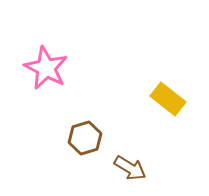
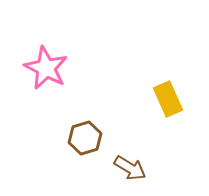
yellow rectangle: rotated 28 degrees clockwise
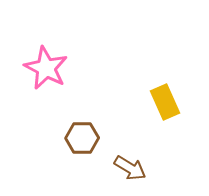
yellow rectangle: moved 3 px left, 3 px down
brown hexagon: moved 3 px left; rotated 16 degrees clockwise
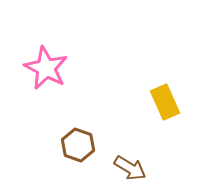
brown hexagon: moved 4 px left, 7 px down; rotated 20 degrees clockwise
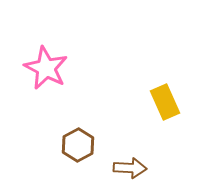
brown hexagon: rotated 12 degrees clockwise
brown arrow: rotated 28 degrees counterclockwise
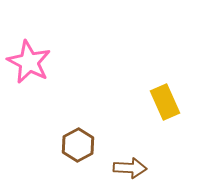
pink star: moved 17 px left, 6 px up
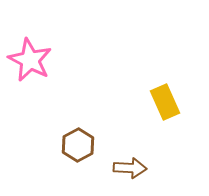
pink star: moved 1 px right, 2 px up
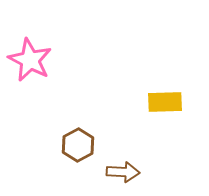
yellow rectangle: rotated 68 degrees counterclockwise
brown arrow: moved 7 px left, 4 px down
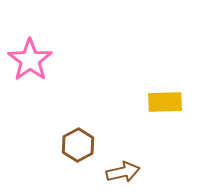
pink star: rotated 9 degrees clockwise
brown arrow: rotated 16 degrees counterclockwise
